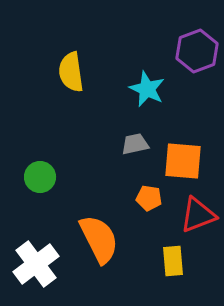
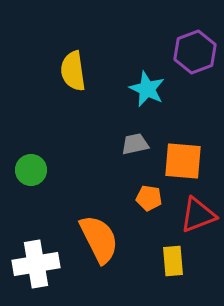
purple hexagon: moved 2 px left, 1 px down
yellow semicircle: moved 2 px right, 1 px up
green circle: moved 9 px left, 7 px up
white cross: rotated 27 degrees clockwise
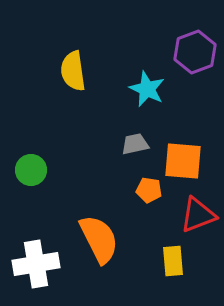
orange pentagon: moved 8 px up
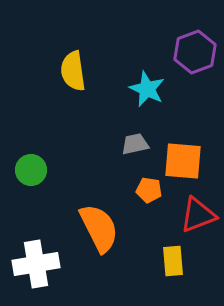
orange semicircle: moved 11 px up
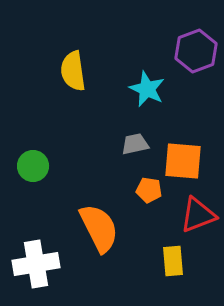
purple hexagon: moved 1 px right, 1 px up
green circle: moved 2 px right, 4 px up
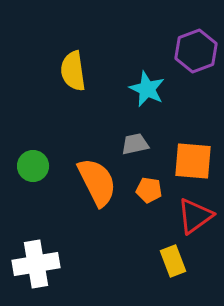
orange square: moved 10 px right
red triangle: moved 3 px left, 1 px down; rotated 15 degrees counterclockwise
orange semicircle: moved 2 px left, 46 px up
yellow rectangle: rotated 16 degrees counterclockwise
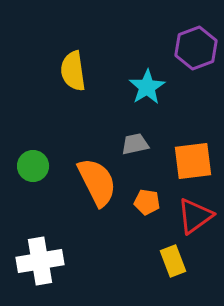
purple hexagon: moved 3 px up
cyan star: moved 2 px up; rotated 15 degrees clockwise
orange square: rotated 12 degrees counterclockwise
orange pentagon: moved 2 px left, 12 px down
white cross: moved 4 px right, 3 px up
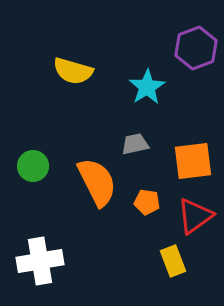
yellow semicircle: rotated 66 degrees counterclockwise
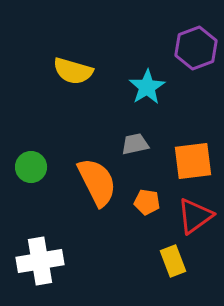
green circle: moved 2 px left, 1 px down
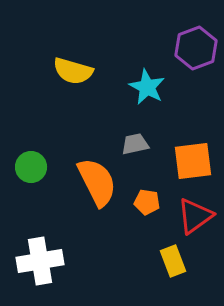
cyan star: rotated 12 degrees counterclockwise
